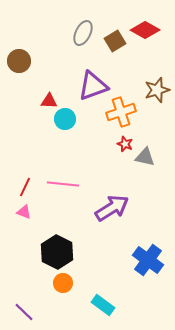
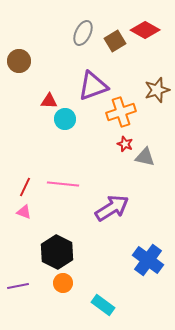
purple line: moved 6 px left, 26 px up; rotated 55 degrees counterclockwise
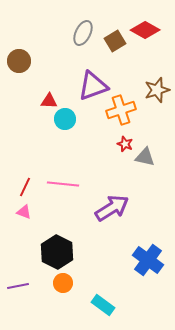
orange cross: moved 2 px up
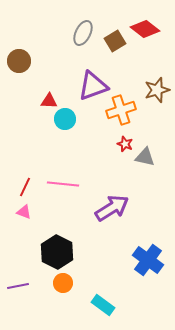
red diamond: moved 1 px up; rotated 8 degrees clockwise
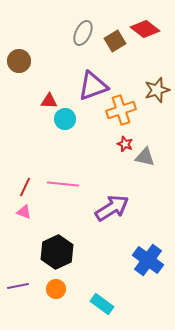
black hexagon: rotated 8 degrees clockwise
orange circle: moved 7 px left, 6 px down
cyan rectangle: moved 1 px left, 1 px up
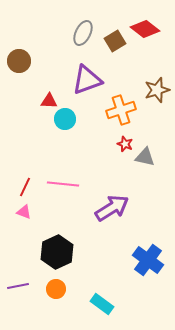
purple triangle: moved 6 px left, 6 px up
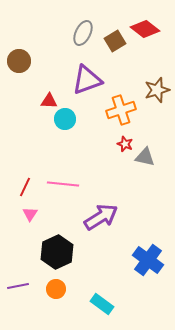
purple arrow: moved 11 px left, 9 px down
pink triangle: moved 6 px right, 2 px down; rotated 42 degrees clockwise
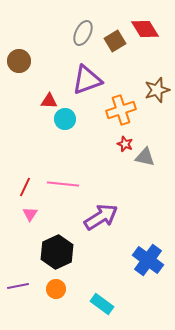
red diamond: rotated 20 degrees clockwise
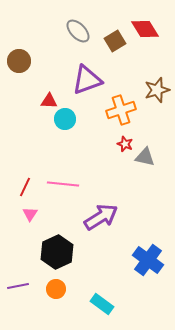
gray ellipse: moved 5 px left, 2 px up; rotated 70 degrees counterclockwise
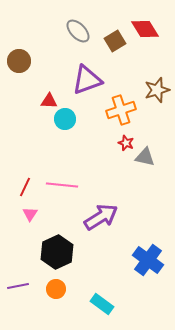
red star: moved 1 px right, 1 px up
pink line: moved 1 px left, 1 px down
